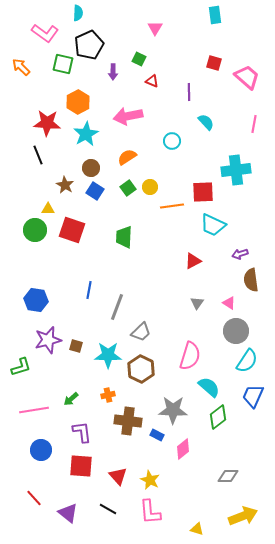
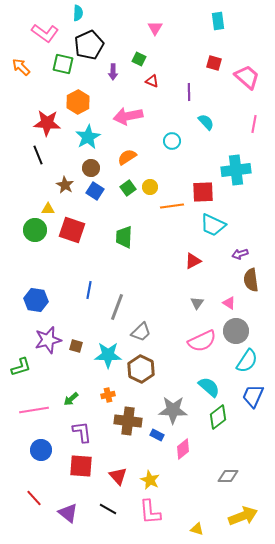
cyan rectangle at (215, 15): moved 3 px right, 6 px down
cyan star at (86, 134): moved 2 px right, 3 px down
pink semicircle at (190, 356): moved 12 px right, 15 px up; rotated 48 degrees clockwise
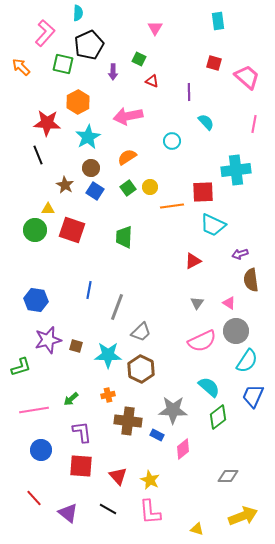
pink L-shape at (45, 33): rotated 84 degrees counterclockwise
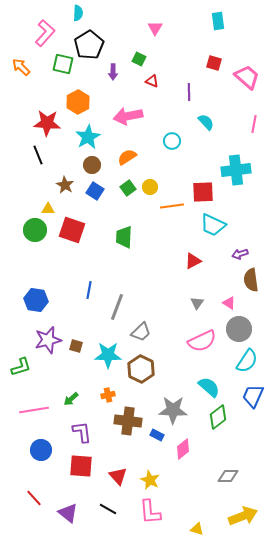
black pentagon at (89, 45): rotated 8 degrees counterclockwise
brown circle at (91, 168): moved 1 px right, 3 px up
gray circle at (236, 331): moved 3 px right, 2 px up
